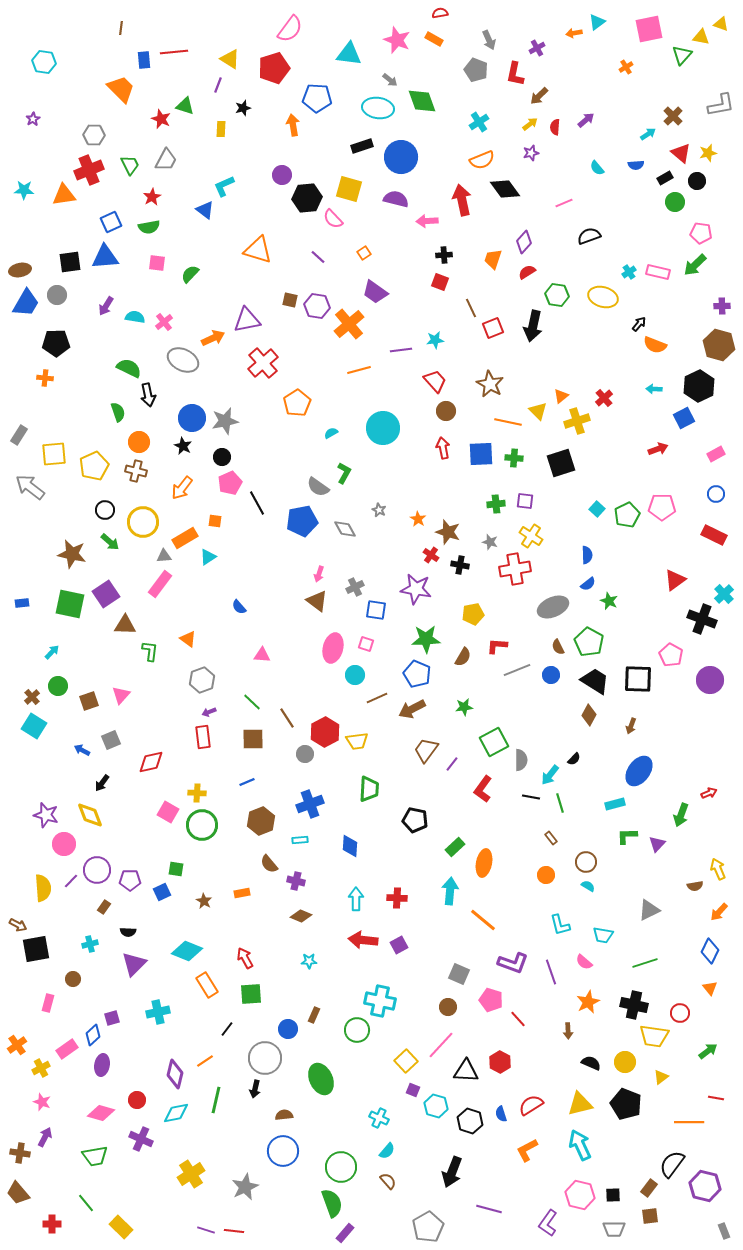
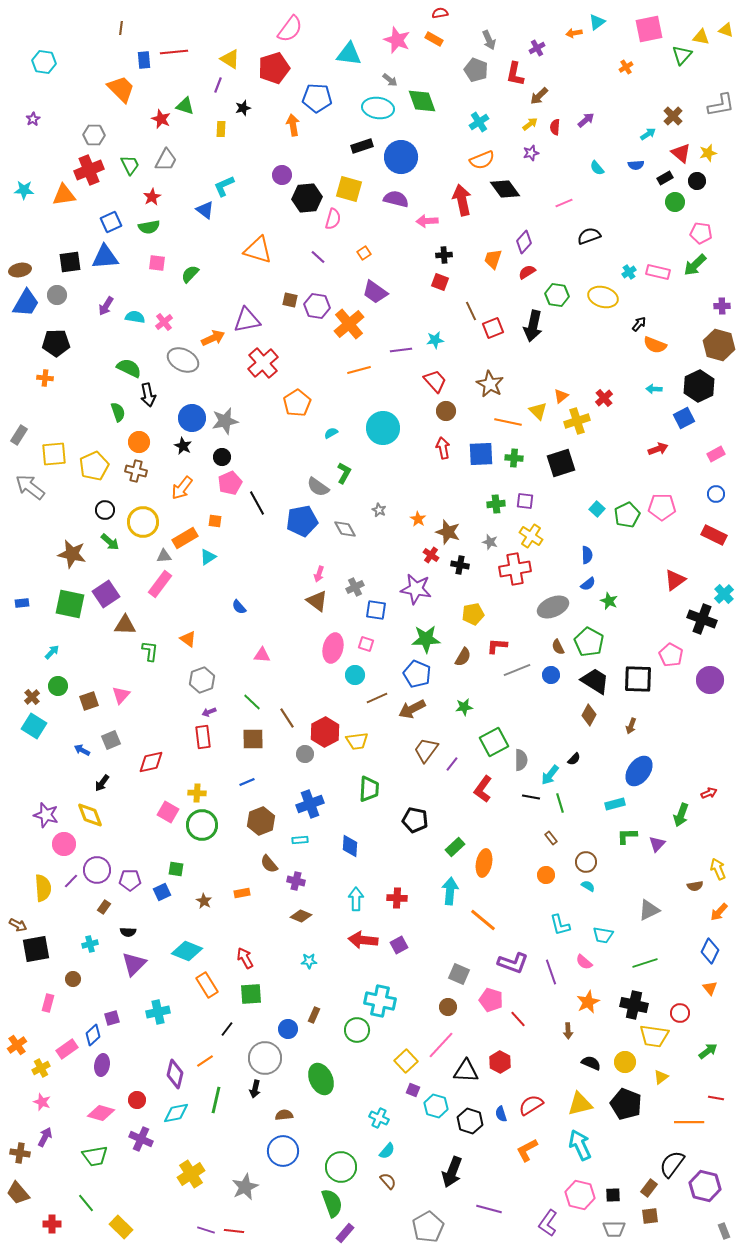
yellow triangle at (721, 24): moved 5 px right, 6 px down
pink semicircle at (333, 219): rotated 120 degrees counterclockwise
brown line at (471, 308): moved 3 px down
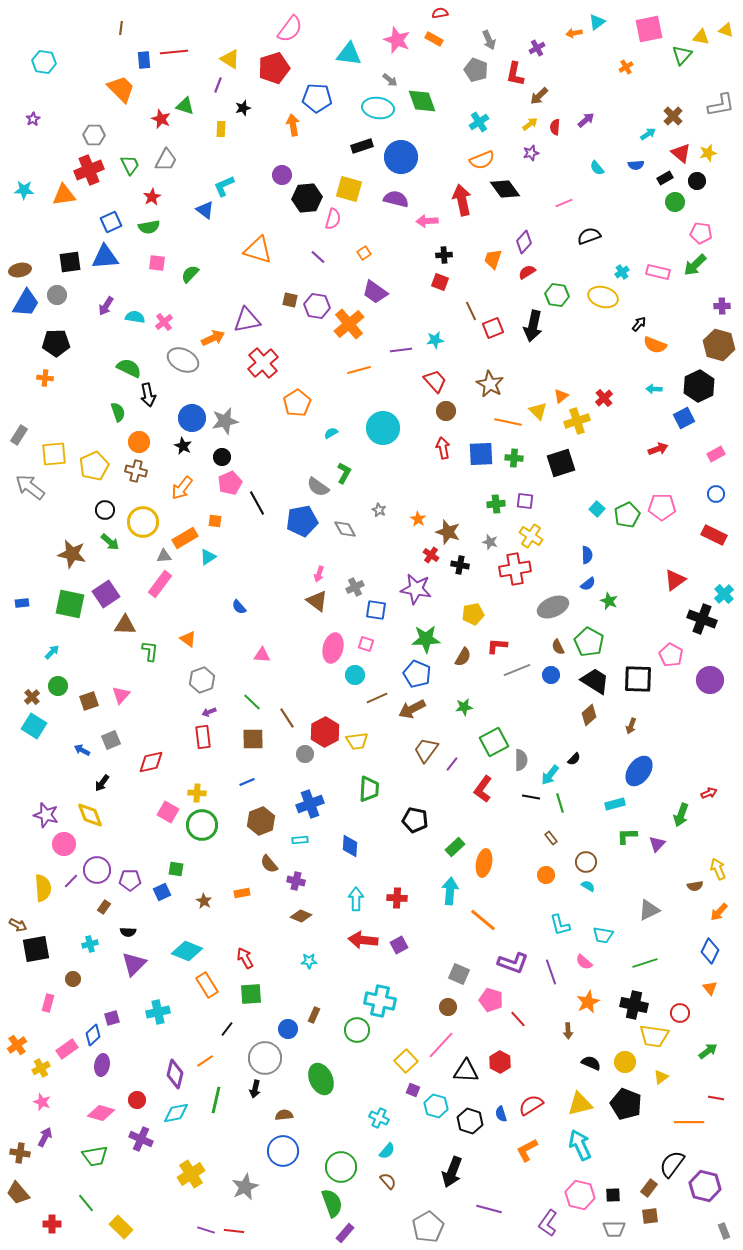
cyan cross at (629, 272): moved 7 px left
brown diamond at (589, 715): rotated 20 degrees clockwise
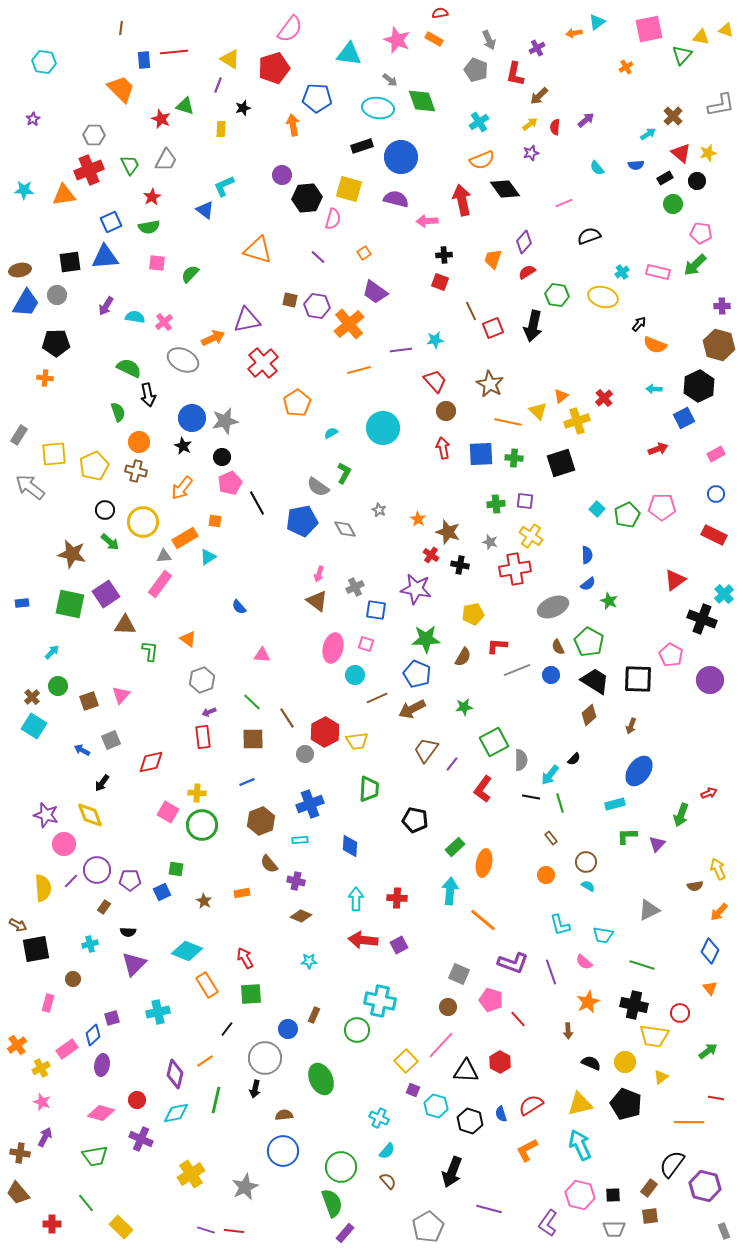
green circle at (675, 202): moved 2 px left, 2 px down
green line at (645, 963): moved 3 px left, 2 px down; rotated 35 degrees clockwise
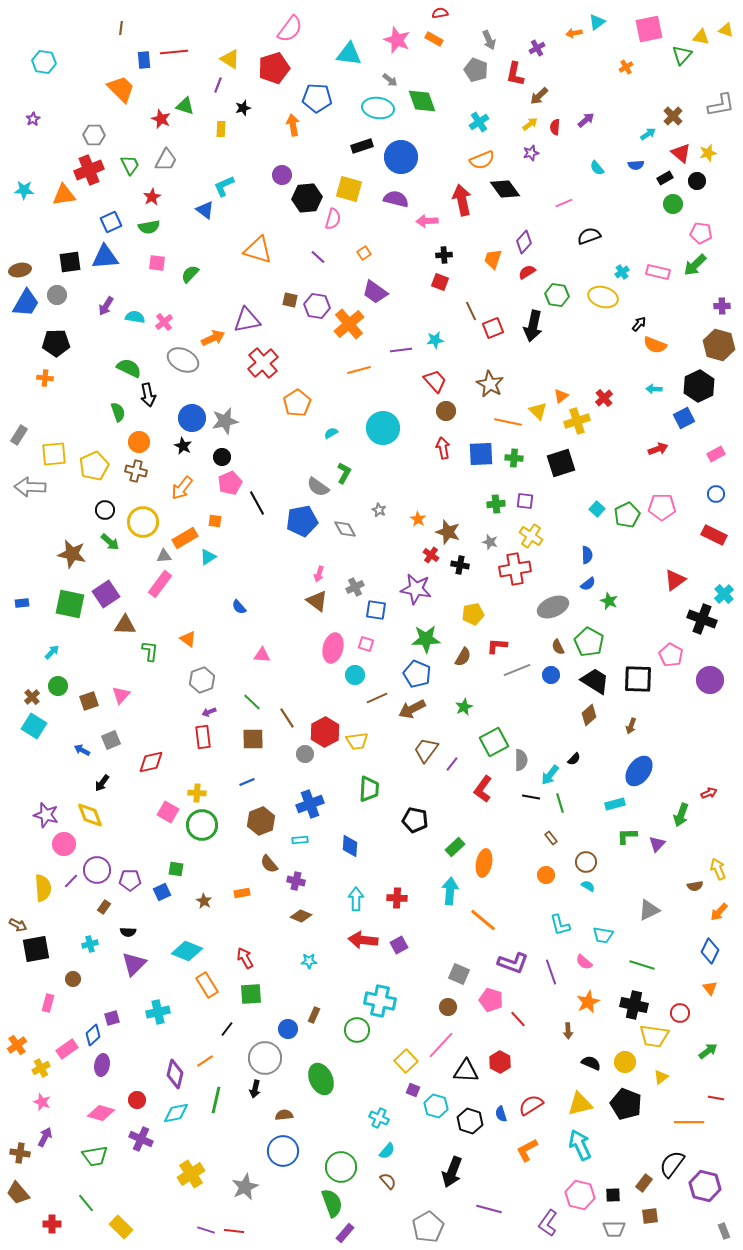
gray arrow at (30, 487): rotated 36 degrees counterclockwise
green star at (464, 707): rotated 18 degrees counterclockwise
brown rectangle at (649, 1188): moved 5 px left, 5 px up
